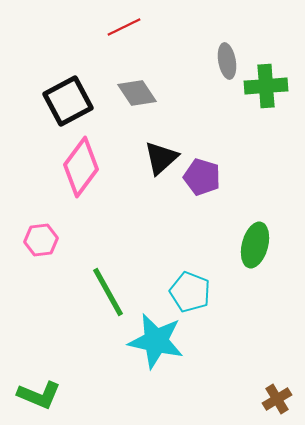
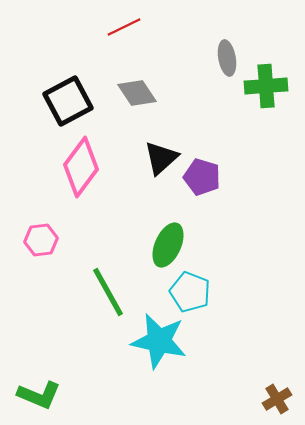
gray ellipse: moved 3 px up
green ellipse: moved 87 px left; rotated 9 degrees clockwise
cyan star: moved 3 px right
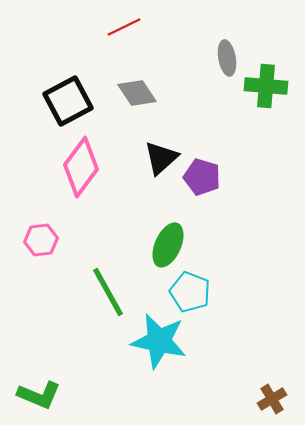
green cross: rotated 9 degrees clockwise
brown cross: moved 5 px left
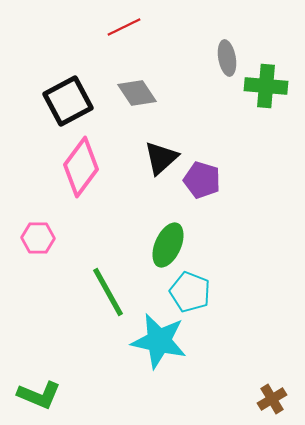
purple pentagon: moved 3 px down
pink hexagon: moved 3 px left, 2 px up; rotated 8 degrees clockwise
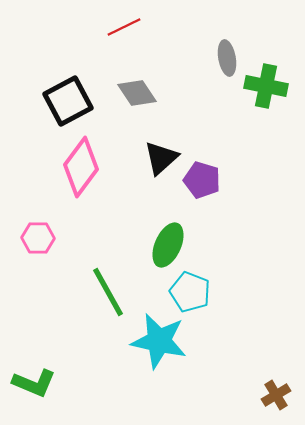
green cross: rotated 6 degrees clockwise
green L-shape: moved 5 px left, 12 px up
brown cross: moved 4 px right, 4 px up
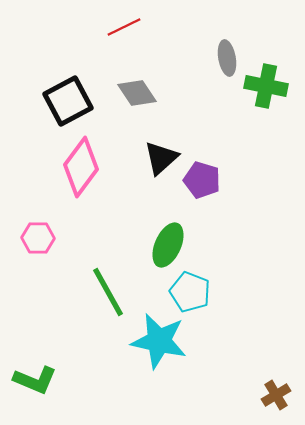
green L-shape: moved 1 px right, 3 px up
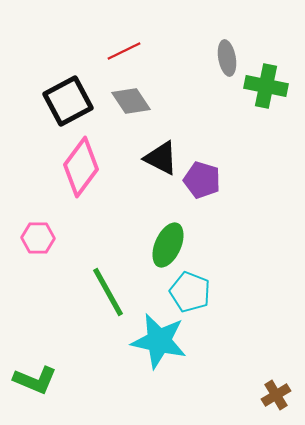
red line: moved 24 px down
gray diamond: moved 6 px left, 8 px down
black triangle: rotated 51 degrees counterclockwise
